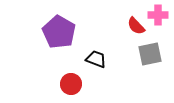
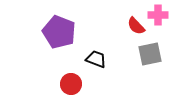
purple pentagon: rotated 8 degrees counterclockwise
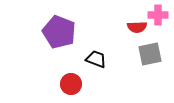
red semicircle: moved 1 px right, 1 px down; rotated 48 degrees counterclockwise
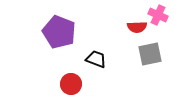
pink cross: rotated 24 degrees clockwise
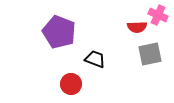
black trapezoid: moved 1 px left
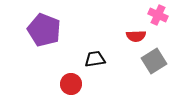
red semicircle: moved 1 px left, 9 px down
purple pentagon: moved 15 px left, 2 px up
gray square: moved 4 px right, 7 px down; rotated 20 degrees counterclockwise
black trapezoid: rotated 30 degrees counterclockwise
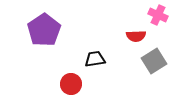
purple pentagon: rotated 16 degrees clockwise
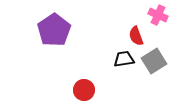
purple pentagon: moved 10 px right
red semicircle: rotated 72 degrees clockwise
black trapezoid: moved 29 px right
red circle: moved 13 px right, 6 px down
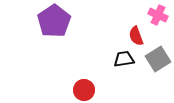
purple pentagon: moved 9 px up
gray square: moved 4 px right, 2 px up
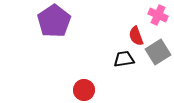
gray square: moved 7 px up
